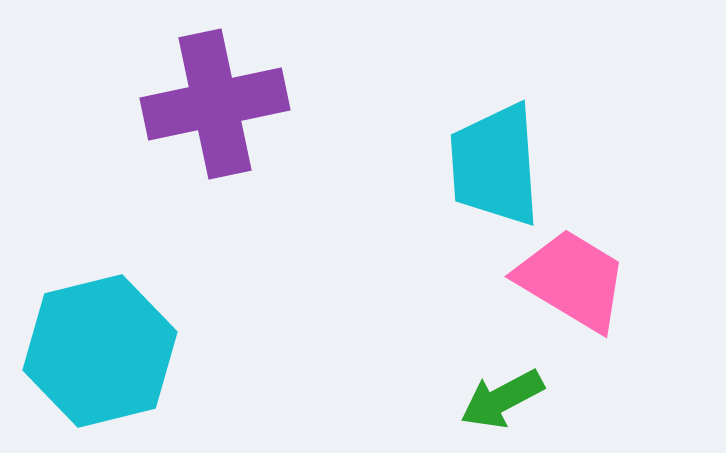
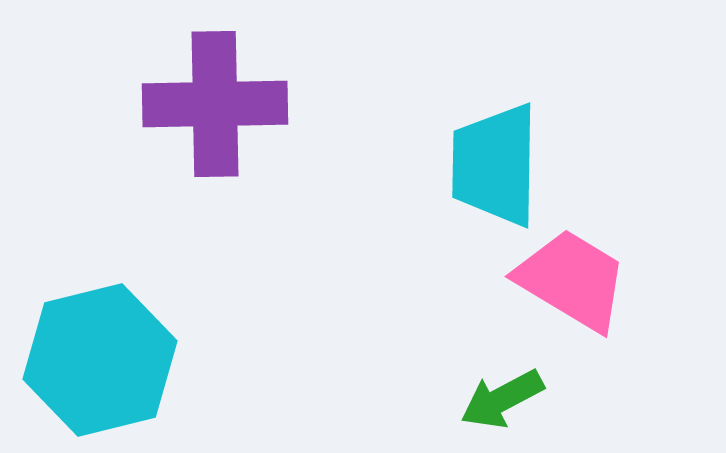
purple cross: rotated 11 degrees clockwise
cyan trapezoid: rotated 5 degrees clockwise
cyan hexagon: moved 9 px down
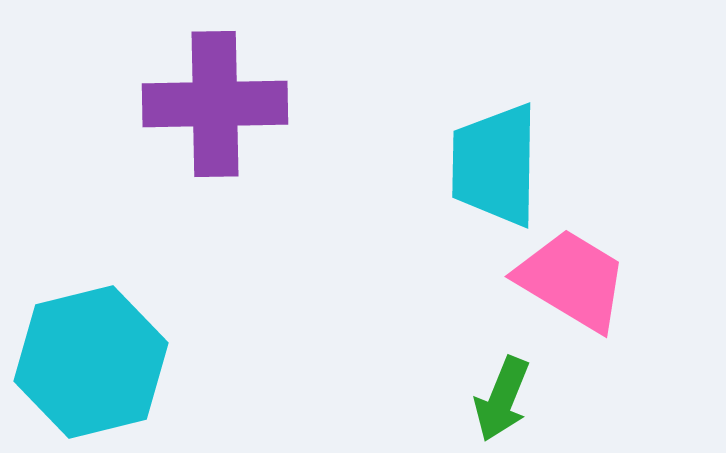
cyan hexagon: moved 9 px left, 2 px down
green arrow: rotated 40 degrees counterclockwise
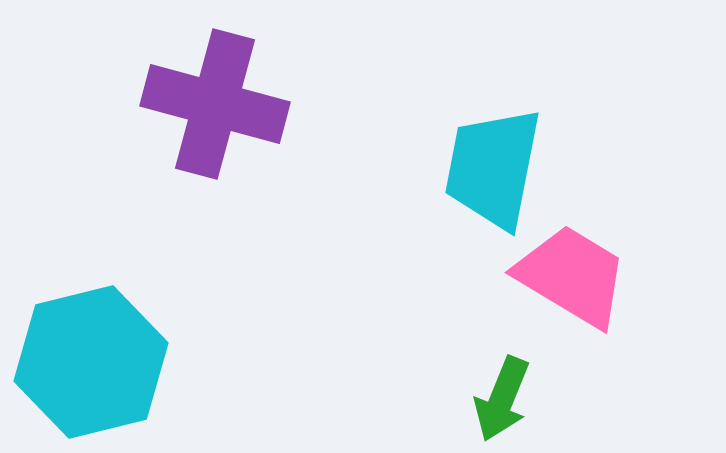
purple cross: rotated 16 degrees clockwise
cyan trapezoid: moved 2 px left, 3 px down; rotated 10 degrees clockwise
pink trapezoid: moved 4 px up
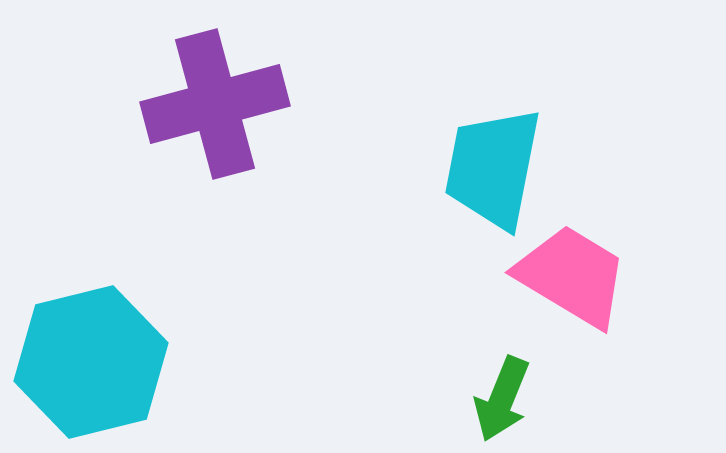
purple cross: rotated 30 degrees counterclockwise
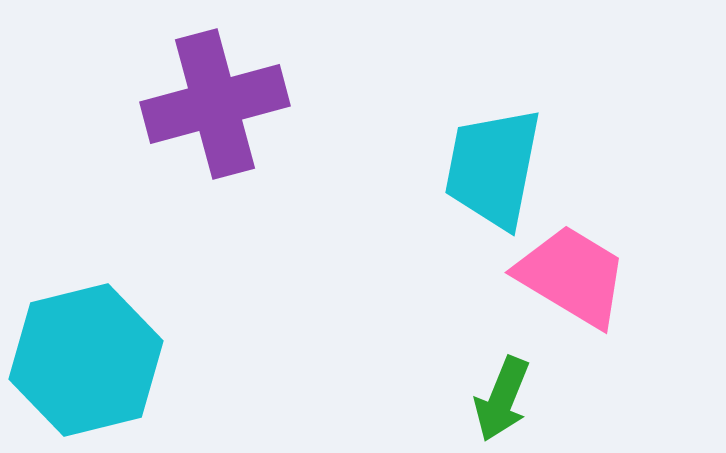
cyan hexagon: moved 5 px left, 2 px up
